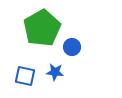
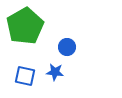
green pentagon: moved 17 px left, 2 px up
blue circle: moved 5 px left
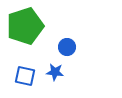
green pentagon: rotated 12 degrees clockwise
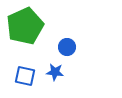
green pentagon: rotated 6 degrees counterclockwise
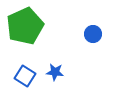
blue circle: moved 26 px right, 13 px up
blue square: rotated 20 degrees clockwise
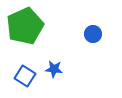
blue star: moved 1 px left, 3 px up
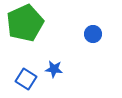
green pentagon: moved 3 px up
blue square: moved 1 px right, 3 px down
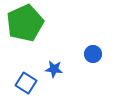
blue circle: moved 20 px down
blue square: moved 4 px down
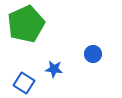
green pentagon: moved 1 px right, 1 px down
blue square: moved 2 px left
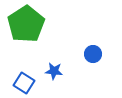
green pentagon: rotated 9 degrees counterclockwise
blue star: moved 2 px down
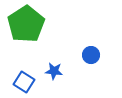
blue circle: moved 2 px left, 1 px down
blue square: moved 1 px up
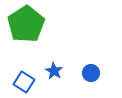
blue circle: moved 18 px down
blue star: rotated 24 degrees clockwise
